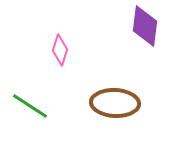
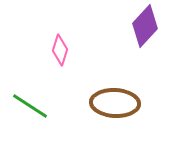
purple diamond: rotated 36 degrees clockwise
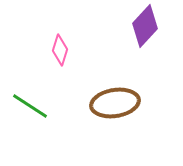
brown ellipse: rotated 12 degrees counterclockwise
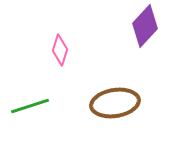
green line: rotated 51 degrees counterclockwise
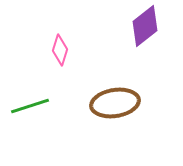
purple diamond: rotated 9 degrees clockwise
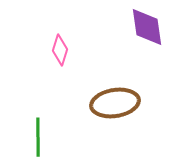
purple diamond: moved 2 px right, 1 px down; rotated 60 degrees counterclockwise
green line: moved 8 px right, 31 px down; rotated 72 degrees counterclockwise
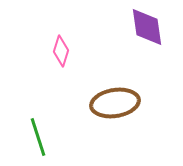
pink diamond: moved 1 px right, 1 px down
green line: rotated 18 degrees counterclockwise
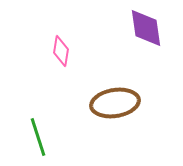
purple diamond: moved 1 px left, 1 px down
pink diamond: rotated 8 degrees counterclockwise
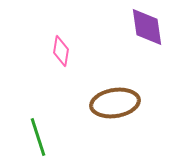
purple diamond: moved 1 px right, 1 px up
